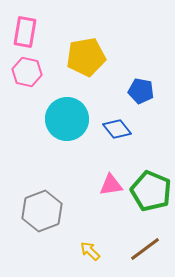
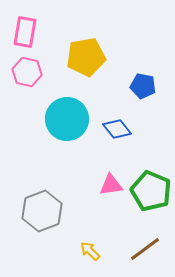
blue pentagon: moved 2 px right, 5 px up
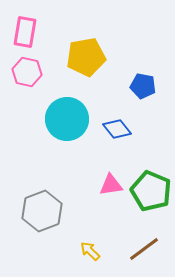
brown line: moved 1 px left
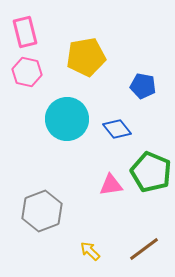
pink rectangle: rotated 24 degrees counterclockwise
green pentagon: moved 19 px up
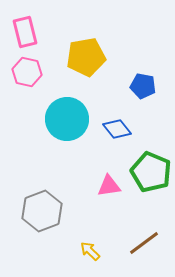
pink triangle: moved 2 px left, 1 px down
brown line: moved 6 px up
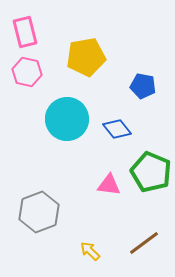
pink triangle: moved 1 px up; rotated 15 degrees clockwise
gray hexagon: moved 3 px left, 1 px down
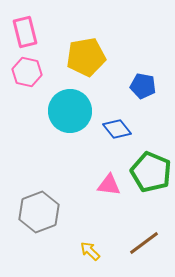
cyan circle: moved 3 px right, 8 px up
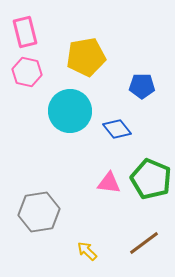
blue pentagon: moved 1 px left; rotated 10 degrees counterclockwise
green pentagon: moved 7 px down
pink triangle: moved 2 px up
gray hexagon: rotated 12 degrees clockwise
yellow arrow: moved 3 px left
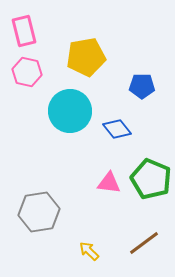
pink rectangle: moved 1 px left, 1 px up
yellow arrow: moved 2 px right
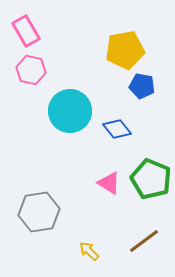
pink rectangle: moved 2 px right; rotated 16 degrees counterclockwise
yellow pentagon: moved 39 px right, 7 px up
pink hexagon: moved 4 px right, 2 px up
blue pentagon: rotated 10 degrees clockwise
pink triangle: rotated 25 degrees clockwise
brown line: moved 2 px up
